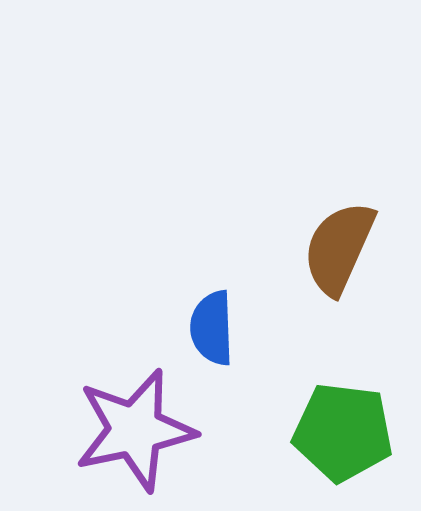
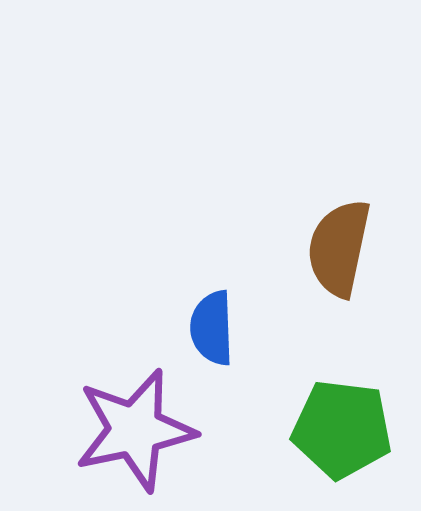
brown semicircle: rotated 12 degrees counterclockwise
green pentagon: moved 1 px left, 3 px up
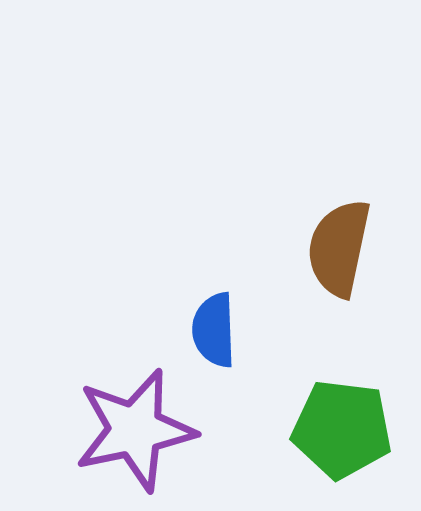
blue semicircle: moved 2 px right, 2 px down
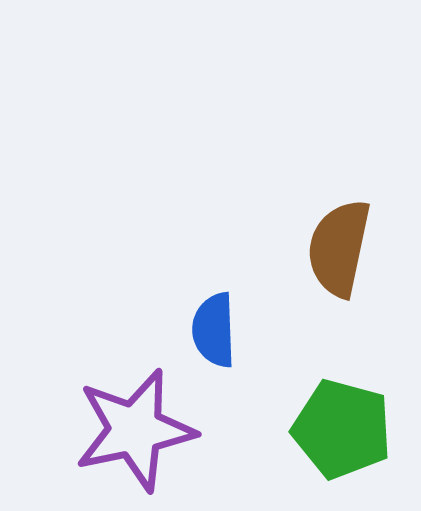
green pentagon: rotated 8 degrees clockwise
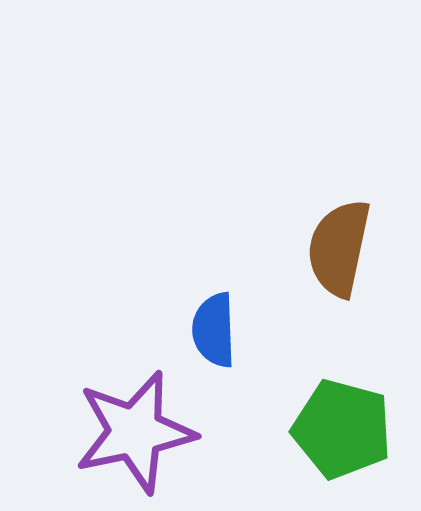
purple star: moved 2 px down
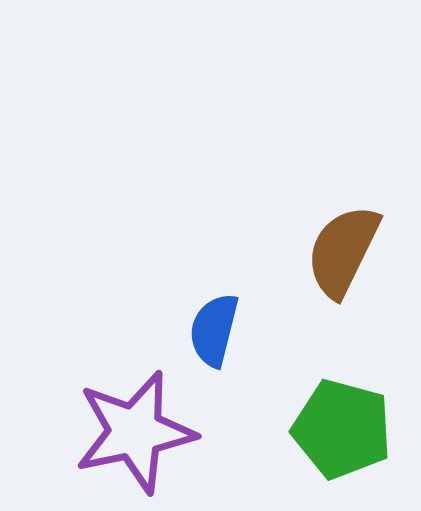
brown semicircle: moved 4 px right, 3 px down; rotated 14 degrees clockwise
blue semicircle: rotated 16 degrees clockwise
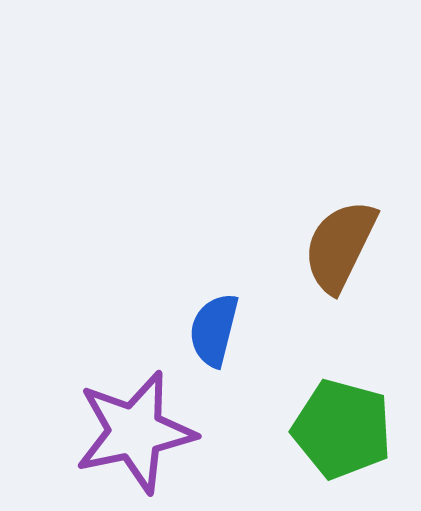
brown semicircle: moved 3 px left, 5 px up
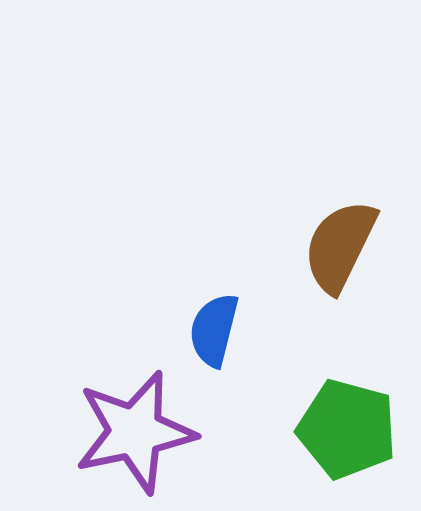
green pentagon: moved 5 px right
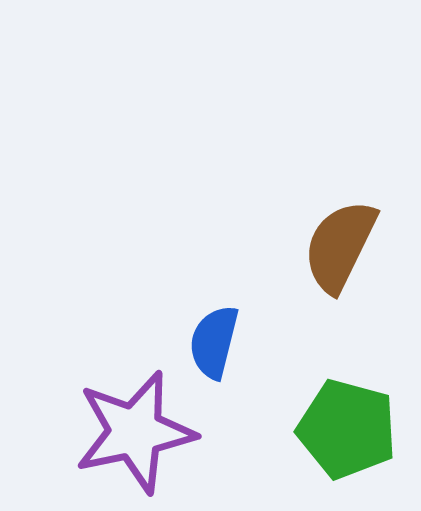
blue semicircle: moved 12 px down
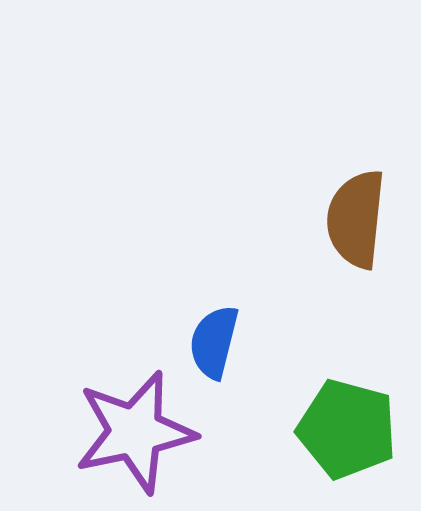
brown semicircle: moved 16 px right, 27 px up; rotated 20 degrees counterclockwise
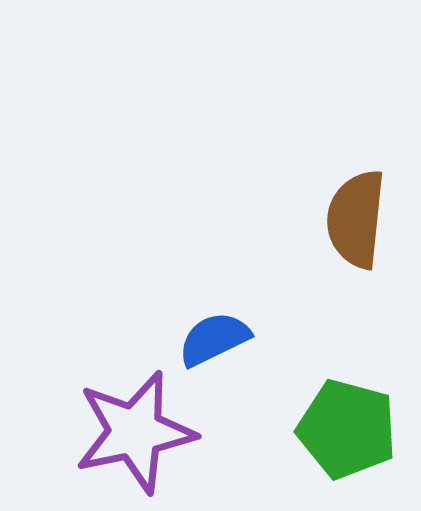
blue semicircle: moved 3 px up; rotated 50 degrees clockwise
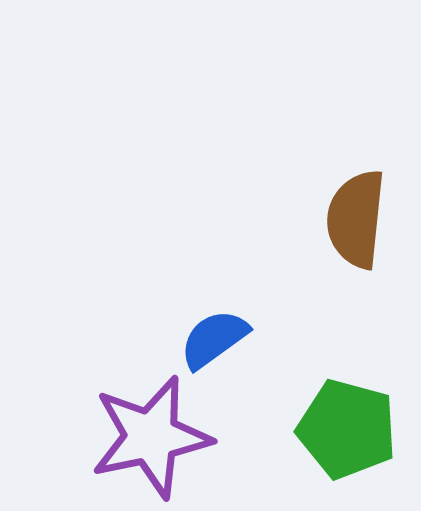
blue semicircle: rotated 10 degrees counterclockwise
purple star: moved 16 px right, 5 px down
